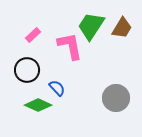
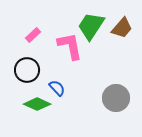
brown trapezoid: rotated 10 degrees clockwise
green diamond: moved 1 px left, 1 px up
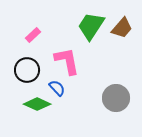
pink L-shape: moved 3 px left, 15 px down
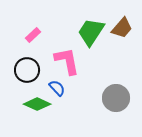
green trapezoid: moved 6 px down
